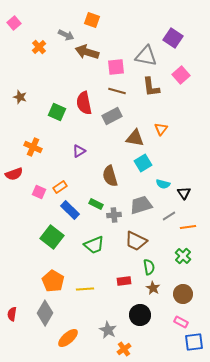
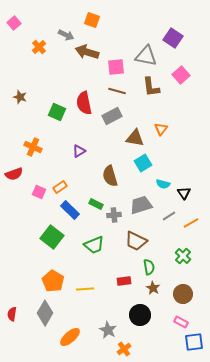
orange line at (188, 227): moved 3 px right, 4 px up; rotated 21 degrees counterclockwise
orange ellipse at (68, 338): moved 2 px right, 1 px up
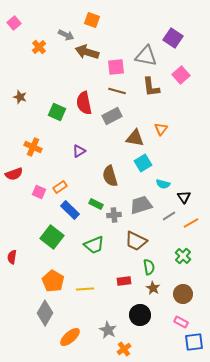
black triangle at (184, 193): moved 4 px down
red semicircle at (12, 314): moved 57 px up
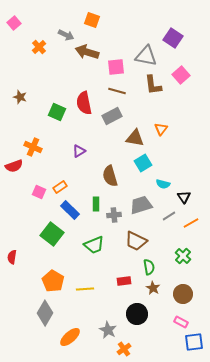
brown L-shape at (151, 87): moved 2 px right, 2 px up
red semicircle at (14, 174): moved 8 px up
green rectangle at (96, 204): rotated 64 degrees clockwise
green square at (52, 237): moved 3 px up
black circle at (140, 315): moved 3 px left, 1 px up
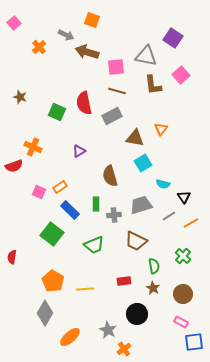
green semicircle at (149, 267): moved 5 px right, 1 px up
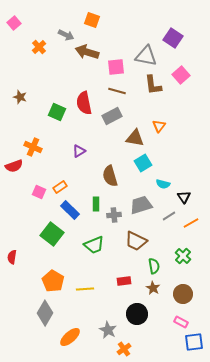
orange triangle at (161, 129): moved 2 px left, 3 px up
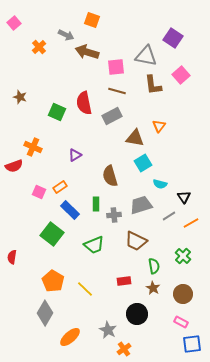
purple triangle at (79, 151): moved 4 px left, 4 px down
cyan semicircle at (163, 184): moved 3 px left
yellow line at (85, 289): rotated 48 degrees clockwise
blue square at (194, 342): moved 2 px left, 2 px down
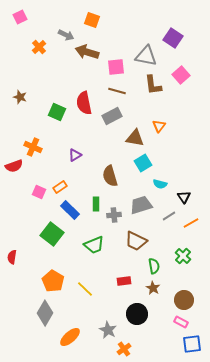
pink square at (14, 23): moved 6 px right, 6 px up; rotated 16 degrees clockwise
brown circle at (183, 294): moved 1 px right, 6 px down
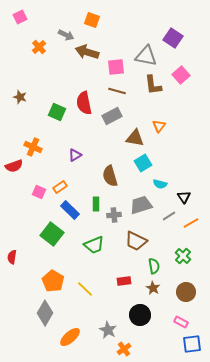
brown circle at (184, 300): moved 2 px right, 8 px up
black circle at (137, 314): moved 3 px right, 1 px down
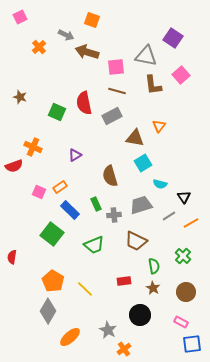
green rectangle at (96, 204): rotated 24 degrees counterclockwise
gray diamond at (45, 313): moved 3 px right, 2 px up
